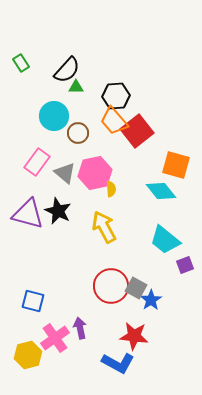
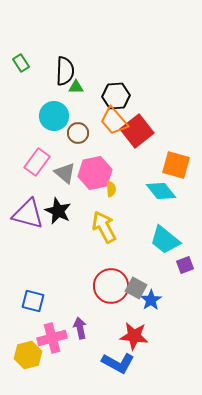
black semicircle: moved 2 px left, 1 px down; rotated 40 degrees counterclockwise
pink cross: moved 3 px left; rotated 20 degrees clockwise
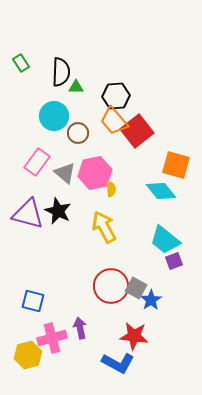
black semicircle: moved 4 px left, 1 px down
purple square: moved 11 px left, 4 px up
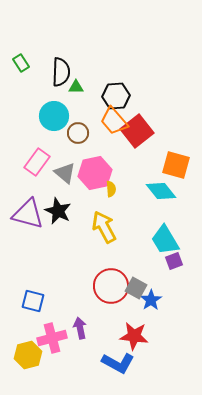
cyan trapezoid: rotated 20 degrees clockwise
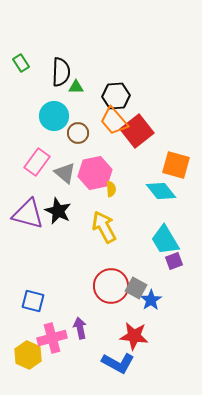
yellow hexagon: rotated 20 degrees counterclockwise
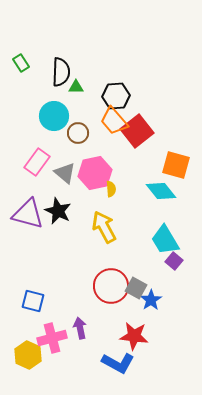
purple square: rotated 30 degrees counterclockwise
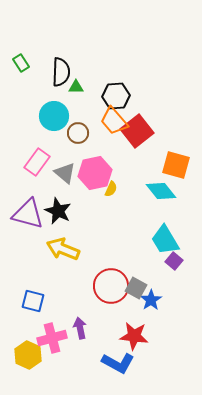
yellow semicircle: rotated 28 degrees clockwise
yellow arrow: moved 41 px left, 22 px down; rotated 40 degrees counterclockwise
